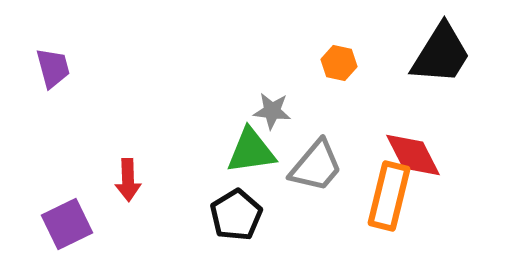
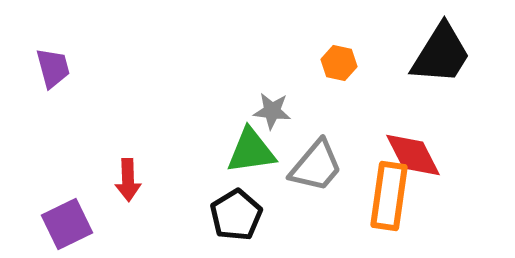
orange rectangle: rotated 6 degrees counterclockwise
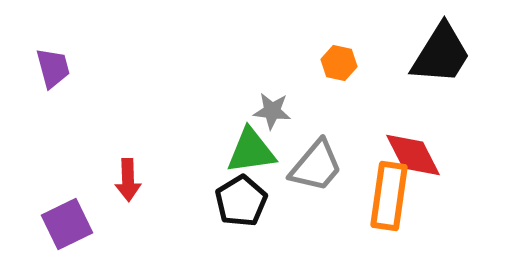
black pentagon: moved 5 px right, 14 px up
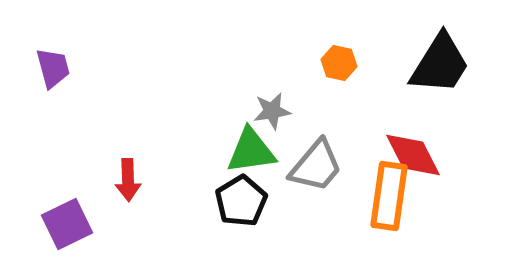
black trapezoid: moved 1 px left, 10 px down
gray star: rotated 15 degrees counterclockwise
